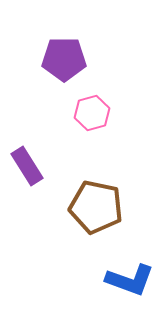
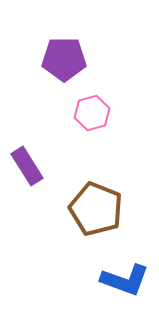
brown pentagon: moved 2 px down; rotated 10 degrees clockwise
blue L-shape: moved 5 px left
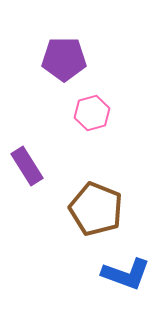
blue L-shape: moved 1 px right, 6 px up
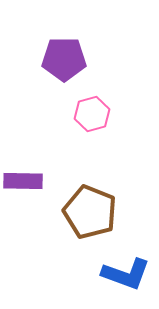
pink hexagon: moved 1 px down
purple rectangle: moved 4 px left, 15 px down; rotated 57 degrees counterclockwise
brown pentagon: moved 6 px left, 3 px down
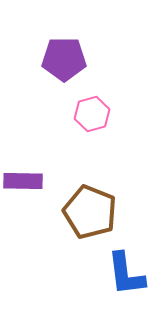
blue L-shape: rotated 63 degrees clockwise
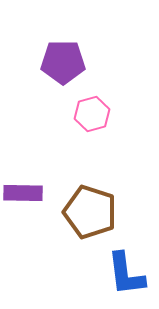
purple pentagon: moved 1 px left, 3 px down
purple rectangle: moved 12 px down
brown pentagon: rotated 4 degrees counterclockwise
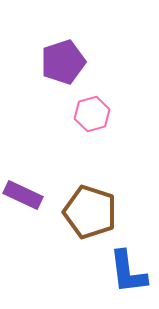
purple pentagon: rotated 18 degrees counterclockwise
purple rectangle: moved 2 px down; rotated 24 degrees clockwise
blue L-shape: moved 2 px right, 2 px up
